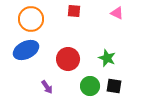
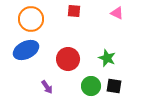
green circle: moved 1 px right
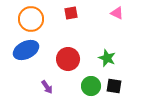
red square: moved 3 px left, 2 px down; rotated 16 degrees counterclockwise
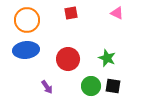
orange circle: moved 4 px left, 1 px down
blue ellipse: rotated 20 degrees clockwise
black square: moved 1 px left
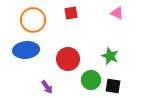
orange circle: moved 6 px right
green star: moved 3 px right, 2 px up
green circle: moved 6 px up
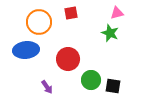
pink triangle: rotated 40 degrees counterclockwise
orange circle: moved 6 px right, 2 px down
green star: moved 23 px up
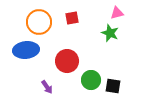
red square: moved 1 px right, 5 px down
red circle: moved 1 px left, 2 px down
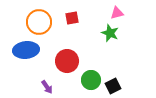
black square: rotated 35 degrees counterclockwise
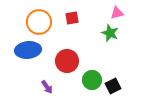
blue ellipse: moved 2 px right
green circle: moved 1 px right
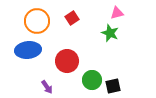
red square: rotated 24 degrees counterclockwise
orange circle: moved 2 px left, 1 px up
black square: rotated 14 degrees clockwise
